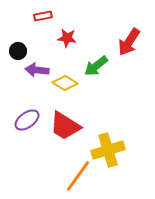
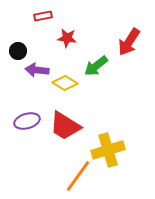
purple ellipse: moved 1 px down; rotated 20 degrees clockwise
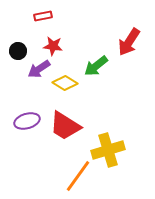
red star: moved 14 px left, 8 px down
purple arrow: moved 2 px right, 1 px up; rotated 40 degrees counterclockwise
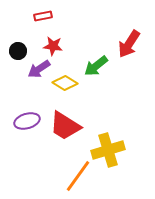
red arrow: moved 2 px down
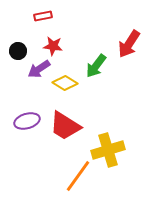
green arrow: rotated 15 degrees counterclockwise
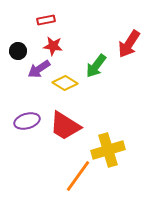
red rectangle: moved 3 px right, 4 px down
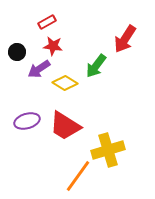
red rectangle: moved 1 px right, 2 px down; rotated 18 degrees counterclockwise
red arrow: moved 4 px left, 5 px up
black circle: moved 1 px left, 1 px down
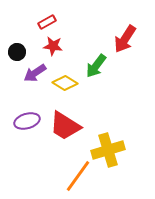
purple arrow: moved 4 px left, 4 px down
